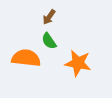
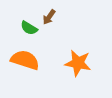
green semicircle: moved 20 px left, 13 px up; rotated 24 degrees counterclockwise
orange semicircle: moved 1 px left, 2 px down; rotated 12 degrees clockwise
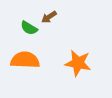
brown arrow: rotated 21 degrees clockwise
orange semicircle: rotated 16 degrees counterclockwise
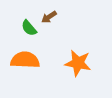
green semicircle: rotated 18 degrees clockwise
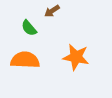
brown arrow: moved 3 px right, 6 px up
orange star: moved 2 px left, 6 px up
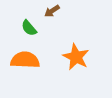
orange star: rotated 16 degrees clockwise
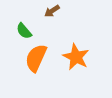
green semicircle: moved 5 px left, 3 px down
orange semicircle: moved 11 px right, 2 px up; rotated 68 degrees counterclockwise
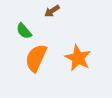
orange star: moved 2 px right, 1 px down
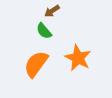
green semicircle: moved 20 px right
orange semicircle: moved 6 px down; rotated 12 degrees clockwise
